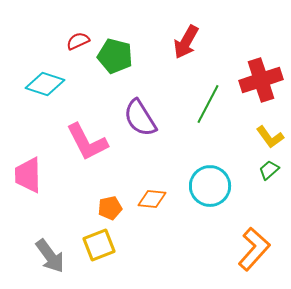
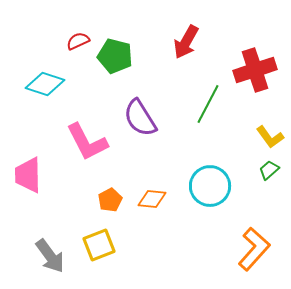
red cross: moved 6 px left, 10 px up
orange pentagon: moved 8 px up; rotated 15 degrees counterclockwise
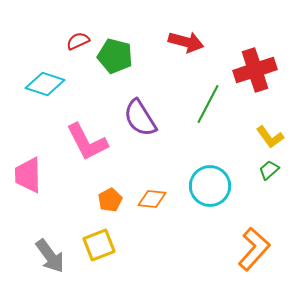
red arrow: rotated 104 degrees counterclockwise
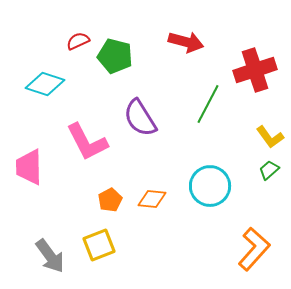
pink trapezoid: moved 1 px right, 8 px up
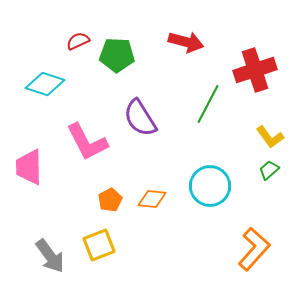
green pentagon: moved 2 px right, 1 px up; rotated 12 degrees counterclockwise
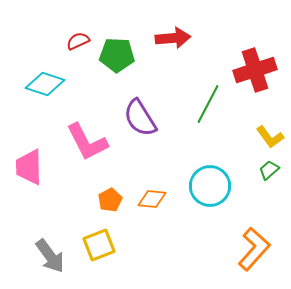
red arrow: moved 13 px left, 4 px up; rotated 20 degrees counterclockwise
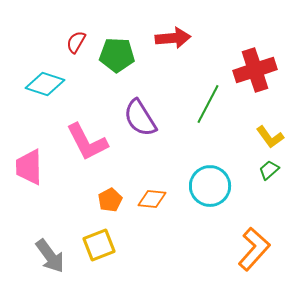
red semicircle: moved 2 px left, 1 px down; rotated 35 degrees counterclockwise
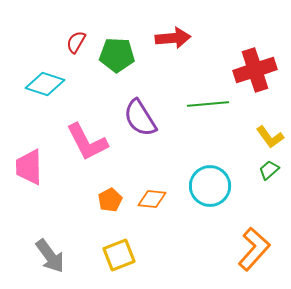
green line: rotated 57 degrees clockwise
yellow square: moved 20 px right, 10 px down
